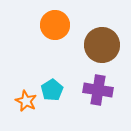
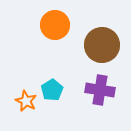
purple cross: moved 2 px right
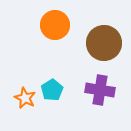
brown circle: moved 2 px right, 2 px up
orange star: moved 1 px left, 3 px up
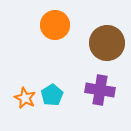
brown circle: moved 3 px right
cyan pentagon: moved 5 px down
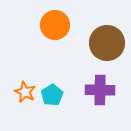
purple cross: rotated 8 degrees counterclockwise
orange star: moved 6 px up
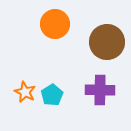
orange circle: moved 1 px up
brown circle: moved 1 px up
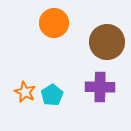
orange circle: moved 1 px left, 1 px up
purple cross: moved 3 px up
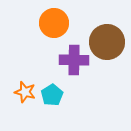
purple cross: moved 26 px left, 27 px up
orange star: rotated 10 degrees counterclockwise
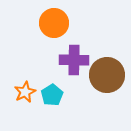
brown circle: moved 33 px down
orange star: rotated 30 degrees clockwise
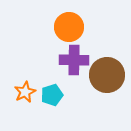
orange circle: moved 15 px right, 4 px down
cyan pentagon: rotated 15 degrees clockwise
